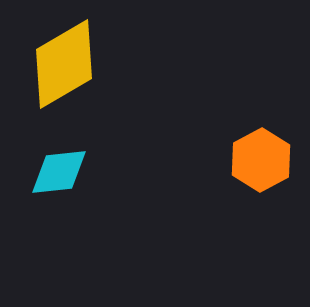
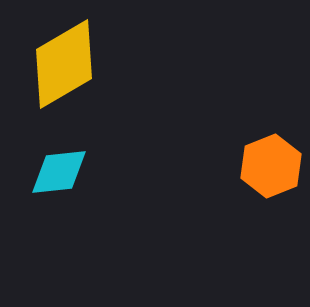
orange hexagon: moved 10 px right, 6 px down; rotated 6 degrees clockwise
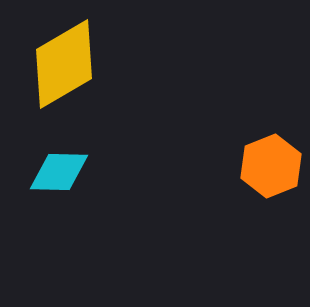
cyan diamond: rotated 8 degrees clockwise
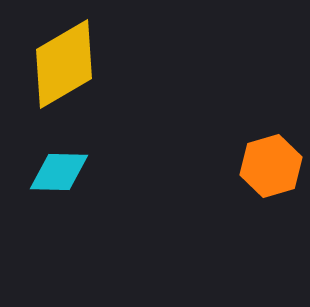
orange hexagon: rotated 6 degrees clockwise
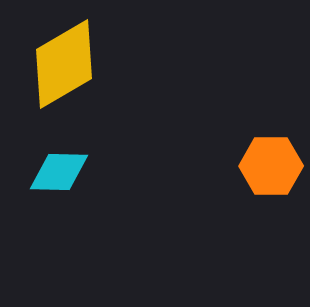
orange hexagon: rotated 16 degrees clockwise
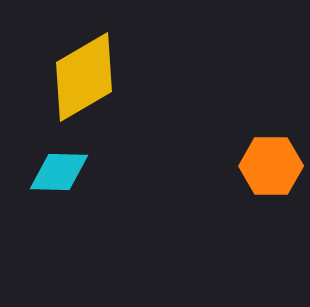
yellow diamond: moved 20 px right, 13 px down
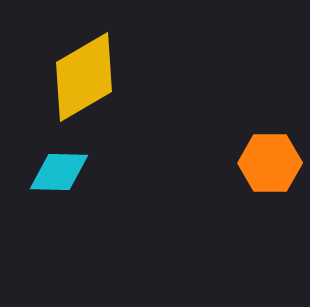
orange hexagon: moved 1 px left, 3 px up
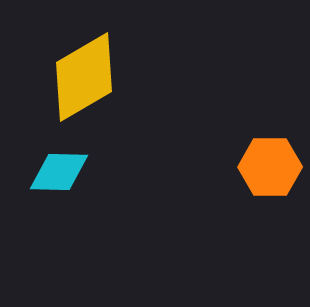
orange hexagon: moved 4 px down
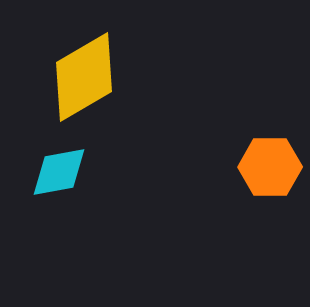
cyan diamond: rotated 12 degrees counterclockwise
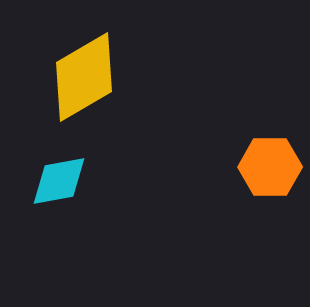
cyan diamond: moved 9 px down
